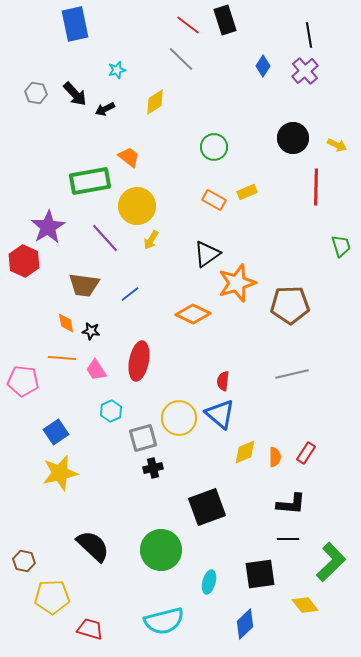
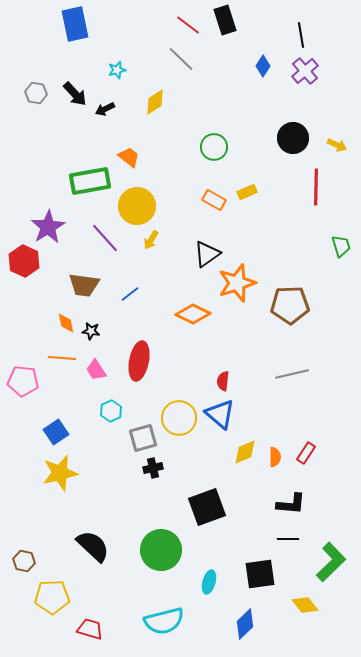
black line at (309, 35): moved 8 px left
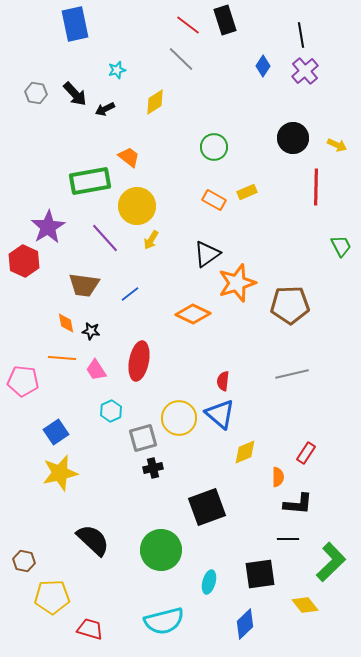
green trapezoid at (341, 246): rotated 10 degrees counterclockwise
orange semicircle at (275, 457): moved 3 px right, 20 px down
black L-shape at (291, 504): moved 7 px right
black semicircle at (93, 546): moved 6 px up
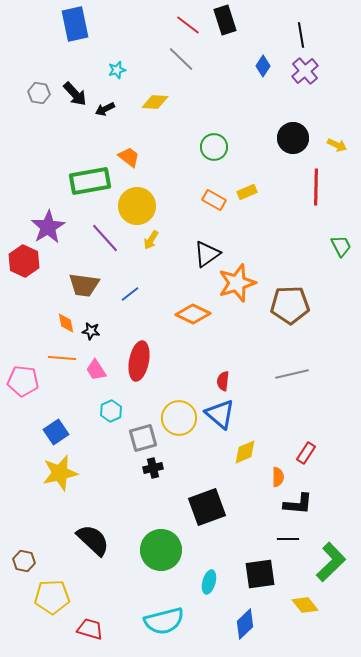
gray hexagon at (36, 93): moved 3 px right
yellow diamond at (155, 102): rotated 36 degrees clockwise
